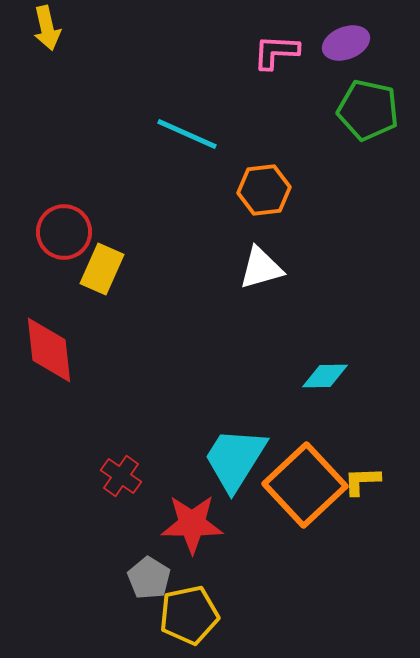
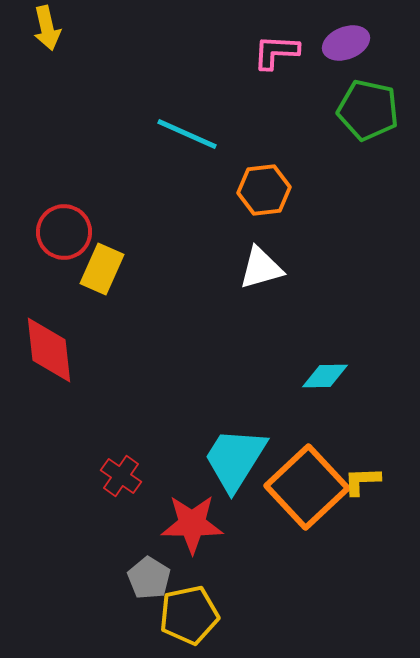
orange square: moved 2 px right, 2 px down
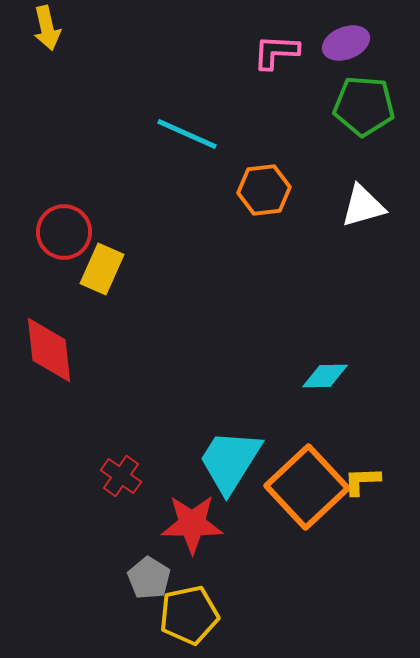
green pentagon: moved 4 px left, 4 px up; rotated 8 degrees counterclockwise
white triangle: moved 102 px right, 62 px up
cyan trapezoid: moved 5 px left, 2 px down
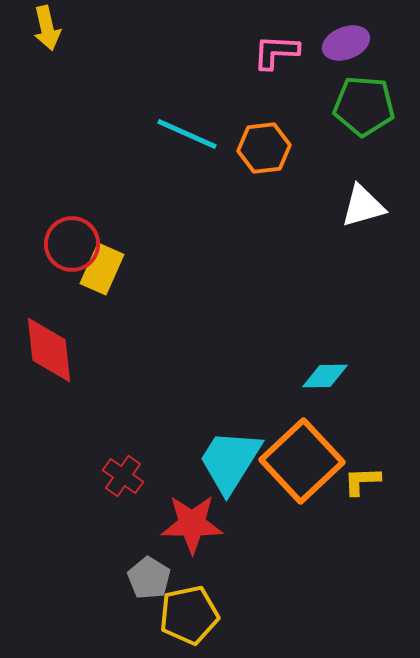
orange hexagon: moved 42 px up
red circle: moved 8 px right, 12 px down
red cross: moved 2 px right
orange square: moved 5 px left, 26 px up
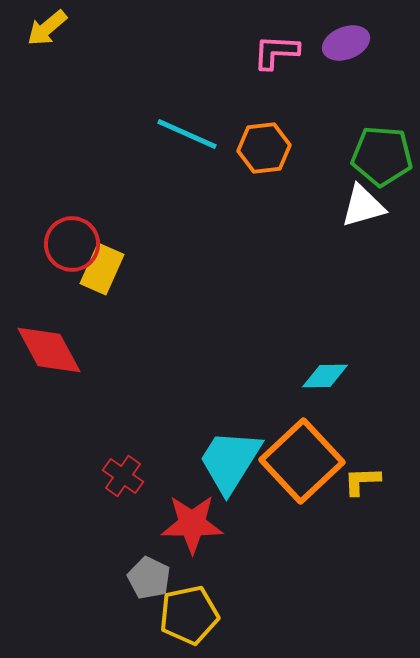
yellow arrow: rotated 63 degrees clockwise
green pentagon: moved 18 px right, 50 px down
red diamond: rotated 22 degrees counterclockwise
gray pentagon: rotated 6 degrees counterclockwise
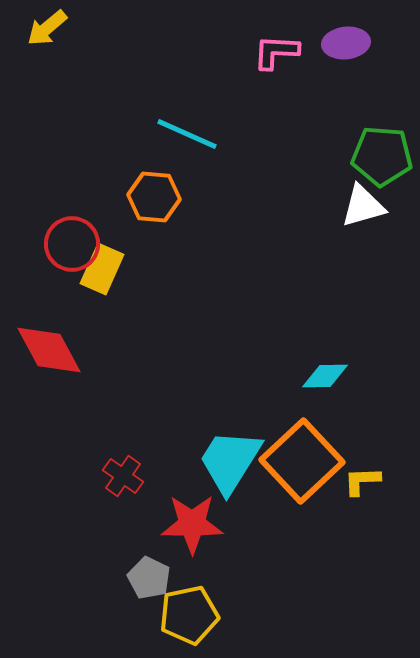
purple ellipse: rotated 15 degrees clockwise
orange hexagon: moved 110 px left, 49 px down; rotated 12 degrees clockwise
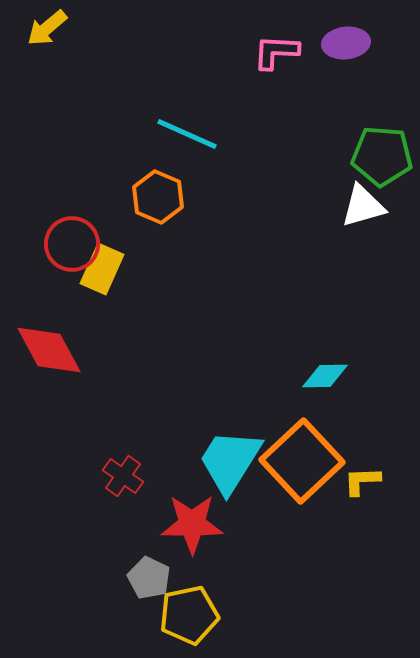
orange hexagon: moved 4 px right; rotated 18 degrees clockwise
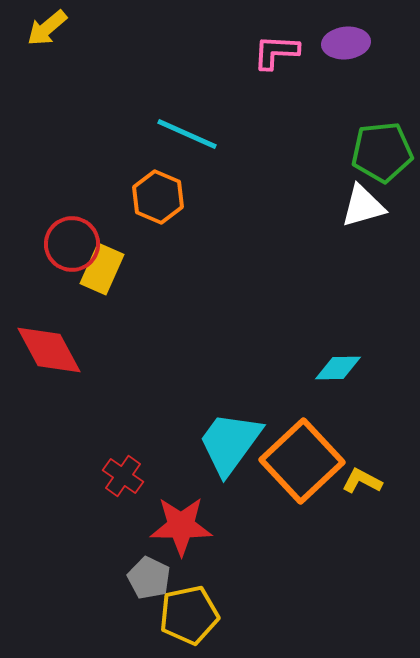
green pentagon: moved 4 px up; rotated 10 degrees counterclockwise
cyan diamond: moved 13 px right, 8 px up
cyan trapezoid: moved 18 px up; rotated 4 degrees clockwise
yellow L-shape: rotated 30 degrees clockwise
red star: moved 11 px left, 2 px down
